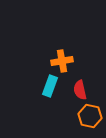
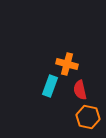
orange cross: moved 5 px right, 3 px down; rotated 25 degrees clockwise
orange hexagon: moved 2 px left, 1 px down
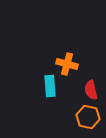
cyan rectangle: rotated 25 degrees counterclockwise
red semicircle: moved 11 px right
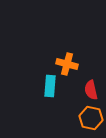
cyan rectangle: rotated 10 degrees clockwise
orange hexagon: moved 3 px right, 1 px down
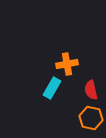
orange cross: rotated 25 degrees counterclockwise
cyan rectangle: moved 2 px right, 2 px down; rotated 25 degrees clockwise
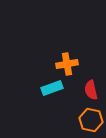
cyan rectangle: rotated 40 degrees clockwise
orange hexagon: moved 2 px down
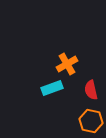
orange cross: rotated 20 degrees counterclockwise
orange hexagon: moved 1 px down
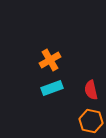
orange cross: moved 17 px left, 4 px up
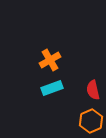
red semicircle: moved 2 px right
orange hexagon: rotated 25 degrees clockwise
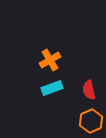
red semicircle: moved 4 px left
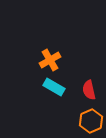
cyan rectangle: moved 2 px right, 1 px up; rotated 50 degrees clockwise
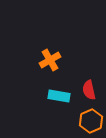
cyan rectangle: moved 5 px right, 9 px down; rotated 20 degrees counterclockwise
